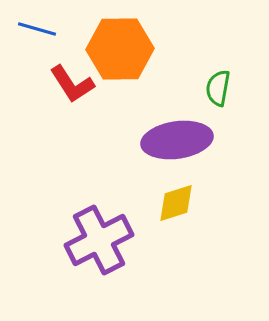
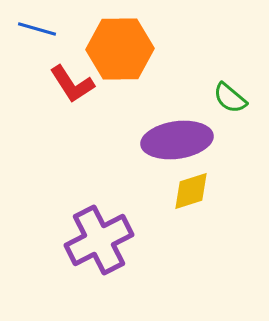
green semicircle: moved 12 px right, 10 px down; rotated 60 degrees counterclockwise
yellow diamond: moved 15 px right, 12 px up
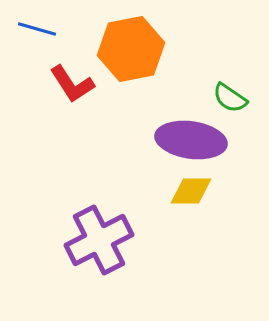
orange hexagon: moved 11 px right; rotated 10 degrees counterclockwise
green semicircle: rotated 6 degrees counterclockwise
purple ellipse: moved 14 px right; rotated 16 degrees clockwise
yellow diamond: rotated 18 degrees clockwise
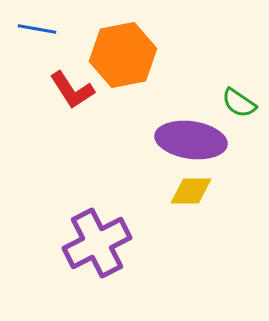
blue line: rotated 6 degrees counterclockwise
orange hexagon: moved 8 px left, 6 px down
red L-shape: moved 6 px down
green semicircle: moved 9 px right, 5 px down
purple cross: moved 2 px left, 3 px down
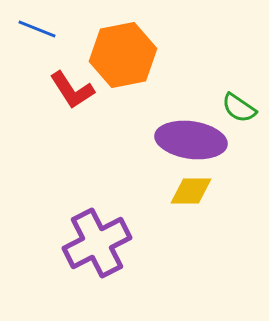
blue line: rotated 12 degrees clockwise
green semicircle: moved 5 px down
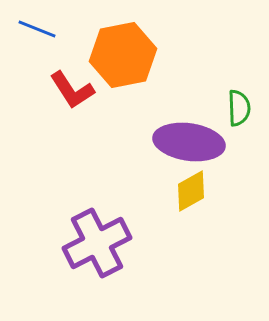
green semicircle: rotated 126 degrees counterclockwise
purple ellipse: moved 2 px left, 2 px down
yellow diamond: rotated 30 degrees counterclockwise
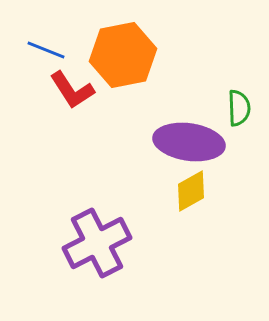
blue line: moved 9 px right, 21 px down
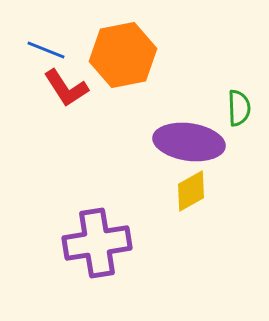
red L-shape: moved 6 px left, 2 px up
purple cross: rotated 18 degrees clockwise
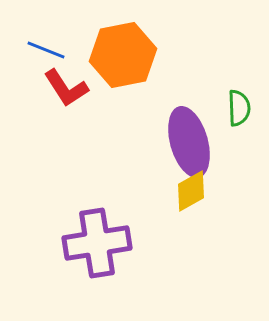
purple ellipse: rotated 66 degrees clockwise
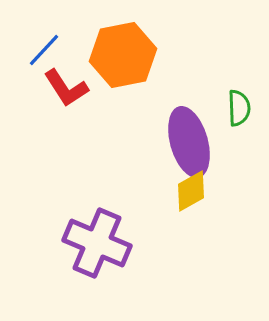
blue line: moved 2 px left; rotated 69 degrees counterclockwise
purple cross: rotated 32 degrees clockwise
